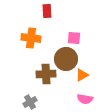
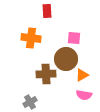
pink semicircle: moved 1 px left, 4 px up
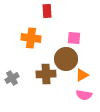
gray cross: moved 18 px left, 24 px up
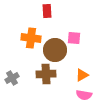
brown circle: moved 11 px left, 9 px up
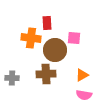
red rectangle: moved 12 px down
gray cross: rotated 32 degrees clockwise
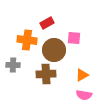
red rectangle: rotated 64 degrees clockwise
orange cross: moved 4 px left, 2 px down
brown circle: moved 1 px left
gray cross: moved 1 px right, 13 px up
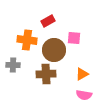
red rectangle: moved 1 px right, 2 px up
orange triangle: moved 1 px up
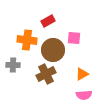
brown circle: moved 1 px left
brown cross: rotated 24 degrees counterclockwise
pink semicircle: rotated 14 degrees counterclockwise
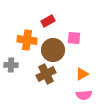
gray cross: moved 2 px left
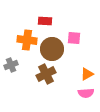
red rectangle: moved 3 px left; rotated 32 degrees clockwise
brown circle: moved 1 px left, 1 px up
gray cross: rotated 24 degrees counterclockwise
orange triangle: moved 5 px right
pink semicircle: moved 2 px right, 2 px up
